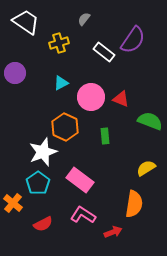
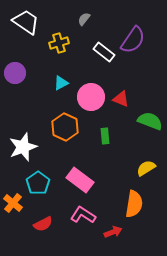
white star: moved 20 px left, 5 px up
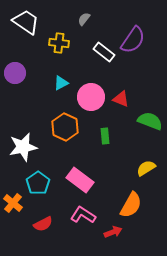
yellow cross: rotated 24 degrees clockwise
white star: rotated 8 degrees clockwise
orange semicircle: moved 3 px left, 1 px down; rotated 20 degrees clockwise
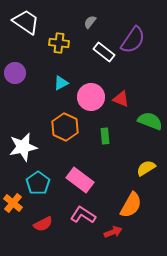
gray semicircle: moved 6 px right, 3 px down
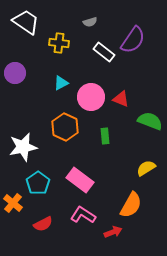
gray semicircle: rotated 144 degrees counterclockwise
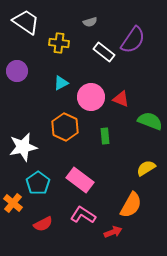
purple circle: moved 2 px right, 2 px up
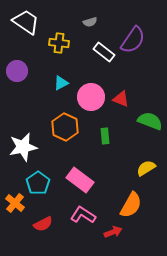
orange cross: moved 2 px right
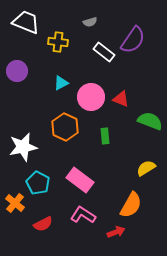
white trapezoid: rotated 12 degrees counterclockwise
yellow cross: moved 1 px left, 1 px up
cyan pentagon: rotated 10 degrees counterclockwise
red arrow: moved 3 px right
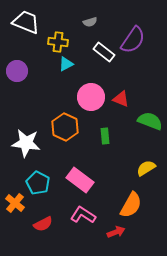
cyan triangle: moved 5 px right, 19 px up
white star: moved 3 px right, 4 px up; rotated 20 degrees clockwise
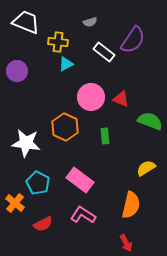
orange semicircle: rotated 16 degrees counterclockwise
red arrow: moved 10 px right, 11 px down; rotated 84 degrees clockwise
